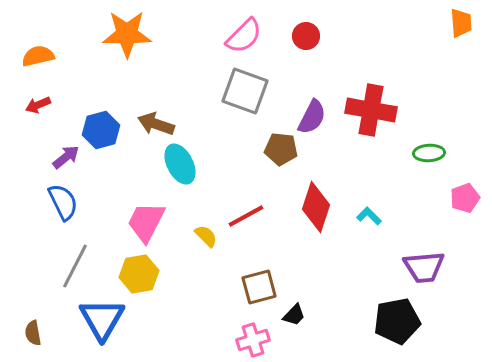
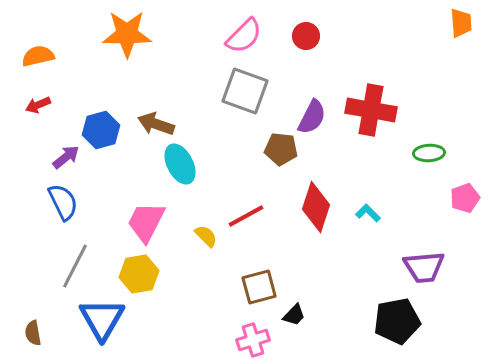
cyan L-shape: moved 1 px left, 3 px up
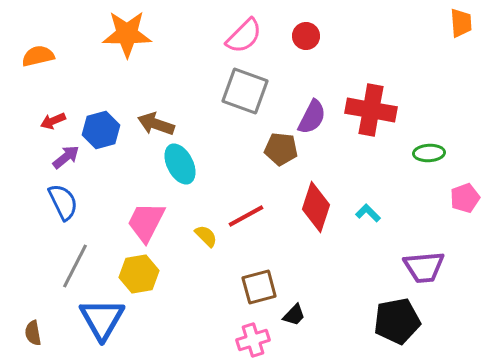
red arrow: moved 15 px right, 16 px down
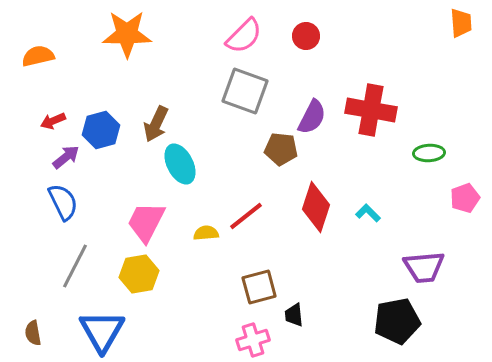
brown arrow: rotated 84 degrees counterclockwise
red line: rotated 9 degrees counterclockwise
yellow semicircle: moved 3 px up; rotated 50 degrees counterclockwise
black trapezoid: rotated 130 degrees clockwise
blue triangle: moved 12 px down
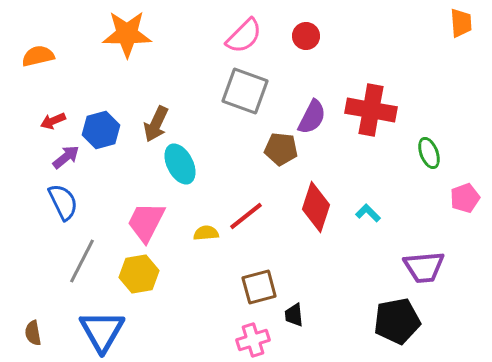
green ellipse: rotated 72 degrees clockwise
gray line: moved 7 px right, 5 px up
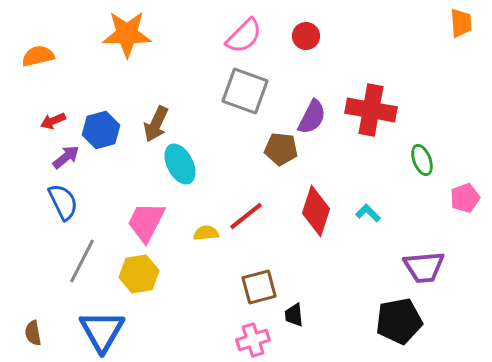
green ellipse: moved 7 px left, 7 px down
red diamond: moved 4 px down
black pentagon: moved 2 px right
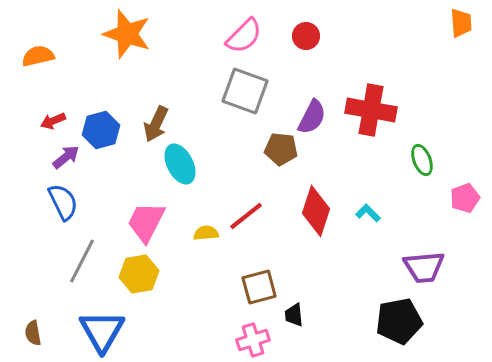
orange star: rotated 18 degrees clockwise
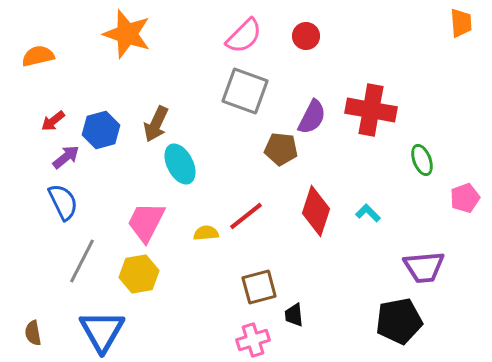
red arrow: rotated 15 degrees counterclockwise
